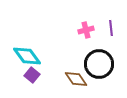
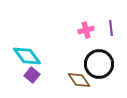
brown diamond: moved 3 px right, 1 px down
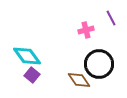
purple line: moved 10 px up; rotated 21 degrees counterclockwise
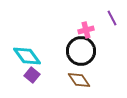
purple line: moved 1 px right
black circle: moved 18 px left, 13 px up
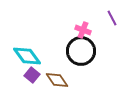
pink cross: moved 3 px left; rotated 35 degrees clockwise
brown diamond: moved 22 px left
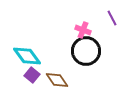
black circle: moved 5 px right
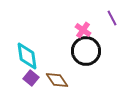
pink cross: rotated 14 degrees clockwise
cyan diamond: rotated 28 degrees clockwise
purple square: moved 1 px left, 3 px down
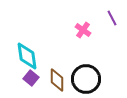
black circle: moved 28 px down
brown diamond: rotated 35 degrees clockwise
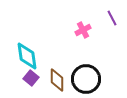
pink cross: rotated 28 degrees clockwise
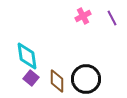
pink cross: moved 14 px up
brown diamond: moved 1 px down
